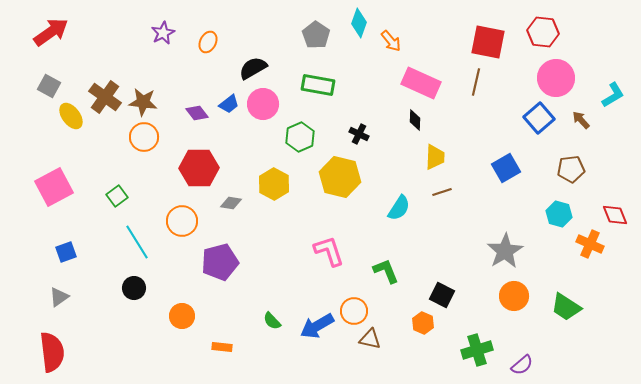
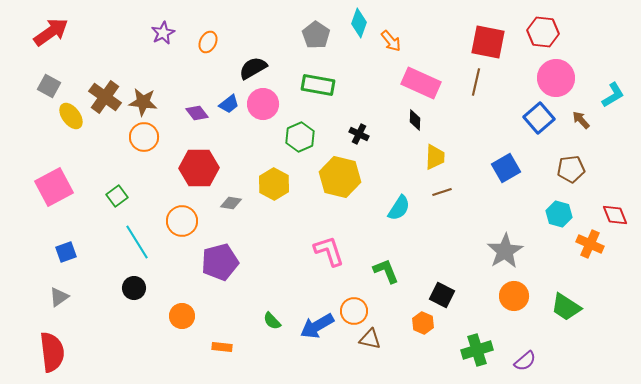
purple semicircle at (522, 365): moved 3 px right, 4 px up
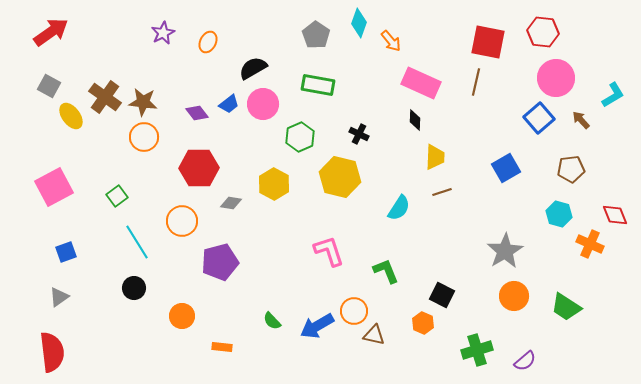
brown triangle at (370, 339): moved 4 px right, 4 px up
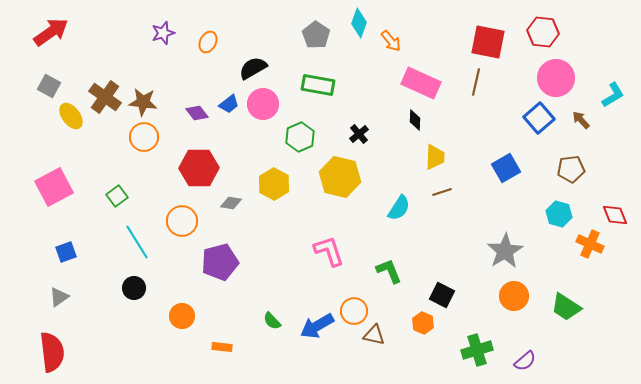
purple star at (163, 33): rotated 10 degrees clockwise
black cross at (359, 134): rotated 24 degrees clockwise
green L-shape at (386, 271): moved 3 px right
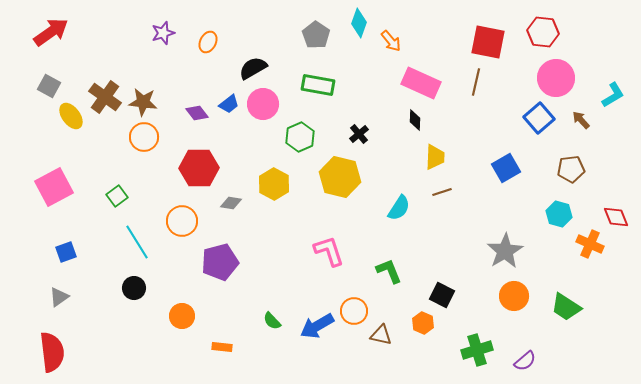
red diamond at (615, 215): moved 1 px right, 2 px down
brown triangle at (374, 335): moved 7 px right
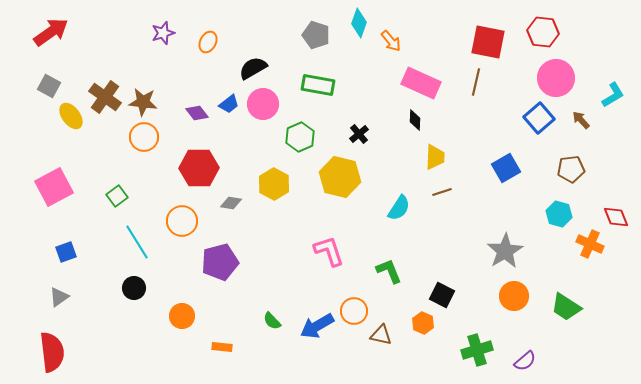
gray pentagon at (316, 35): rotated 16 degrees counterclockwise
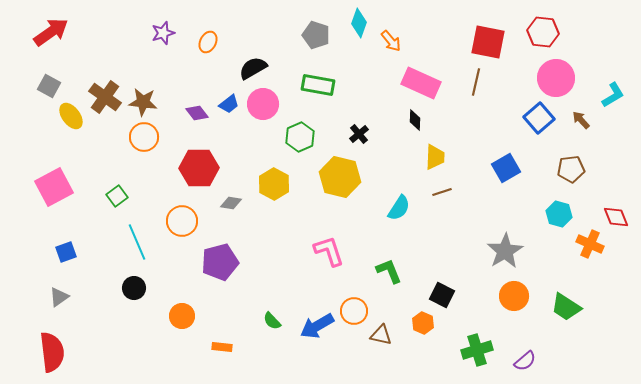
cyan line at (137, 242): rotated 9 degrees clockwise
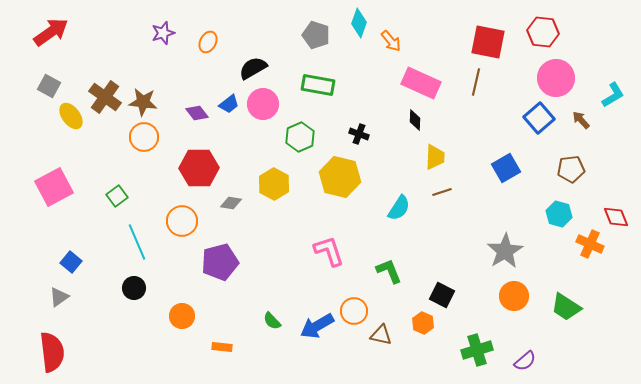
black cross at (359, 134): rotated 30 degrees counterclockwise
blue square at (66, 252): moved 5 px right, 10 px down; rotated 30 degrees counterclockwise
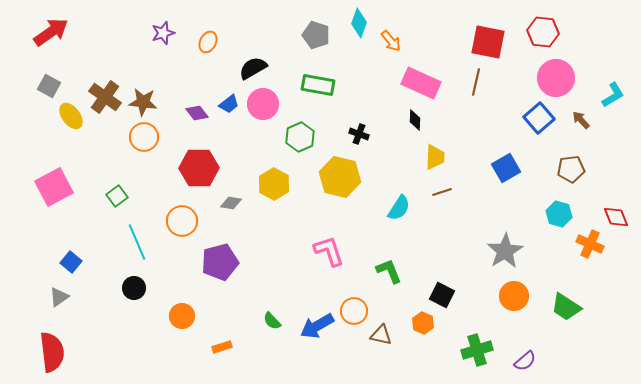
orange rectangle at (222, 347): rotated 24 degrees counterclockwise
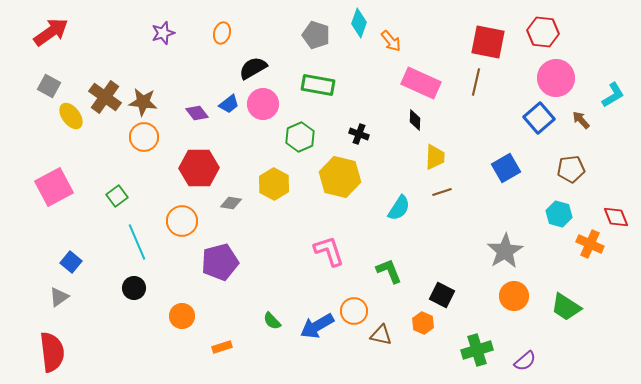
orange ellipse at (208, 42): moved 14 px right, 9 px up; rotated 10 degrees counterclockwise
